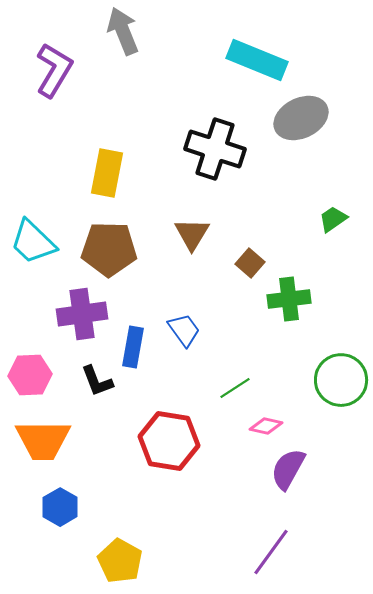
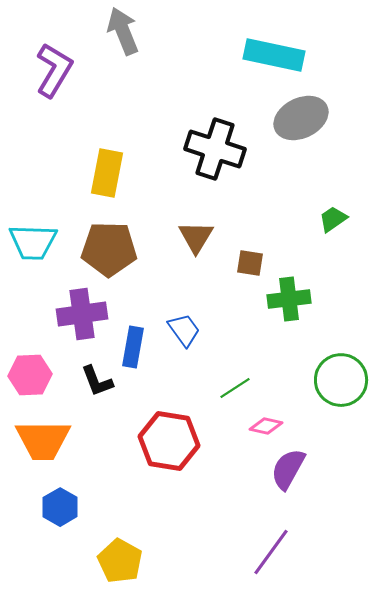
cyan rectangle: moved 17 px right, 5 px up; rotated 10 degrees counterclockwise
brown triangle: moved 4 px right, 3 px down
cyan trapezoid: rotated 42 degrees counterclockwise
brown square: rotated 32 degrees counterclockwise
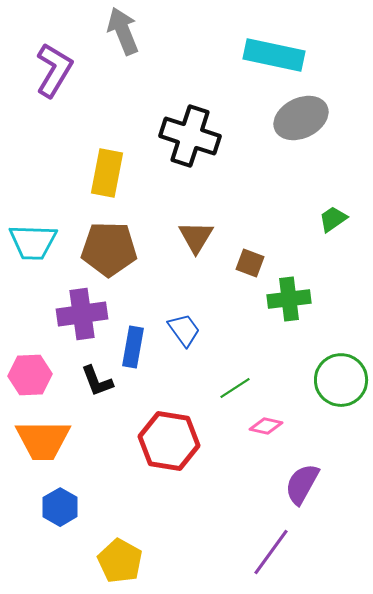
black cross: moved 25 px left, 13 px up
brown square: rotated 12 degrees clockwise
purple semicircle: moved 14 px right, 15 px down
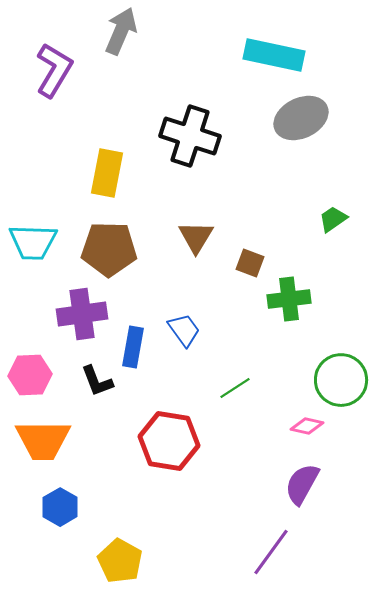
gray arrow: moved 2 px left; rotated 45 degrees clockwise
pink diamond: moved 41 px right
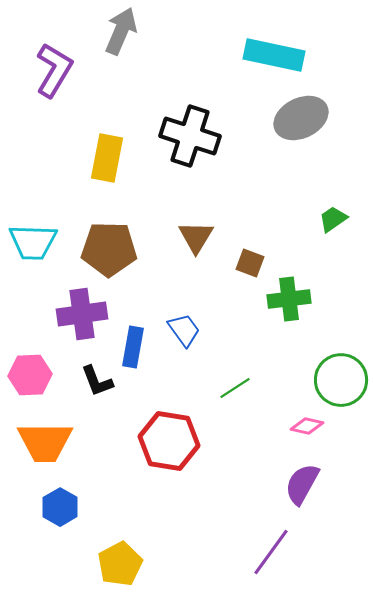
yellow rectangle: moved 15 px up
orange trapezoid: moved 2 px right, 2 px down
yellow pentagon: moved 3 px down; rotated 15 degrees clockwise
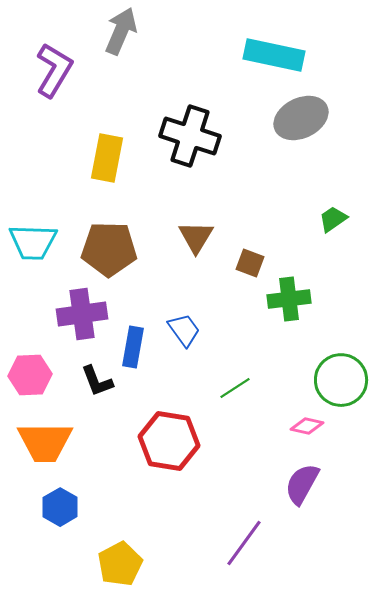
purple line: moved 27 px left, 9 px up
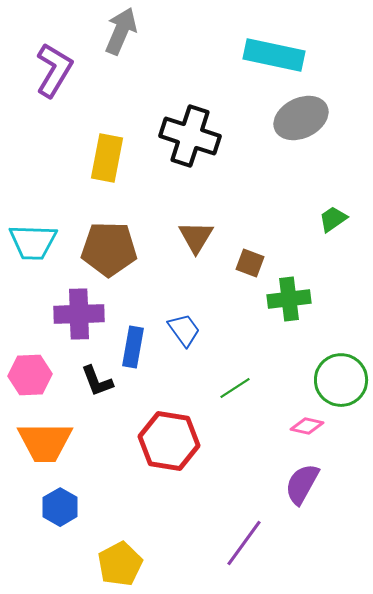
purple cross: moved 3 px left; rotated 6 degrees clockwise
